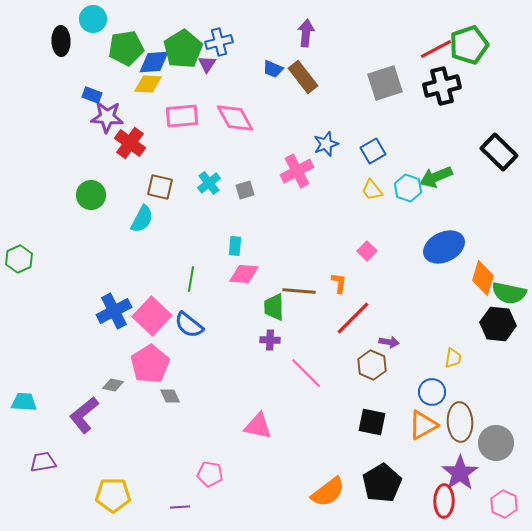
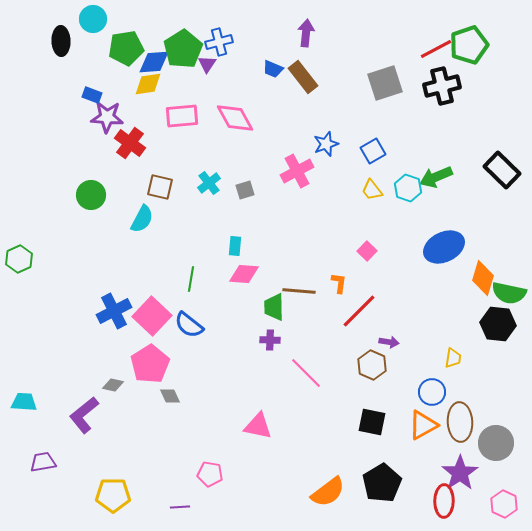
yellow diamond at (148, 84): rotated 12 degrees counterclockwise
black rectangle at (499, 152): moved 3 px right, 18 px down
red line at (353, 318): moved 6 px right, 7 px up
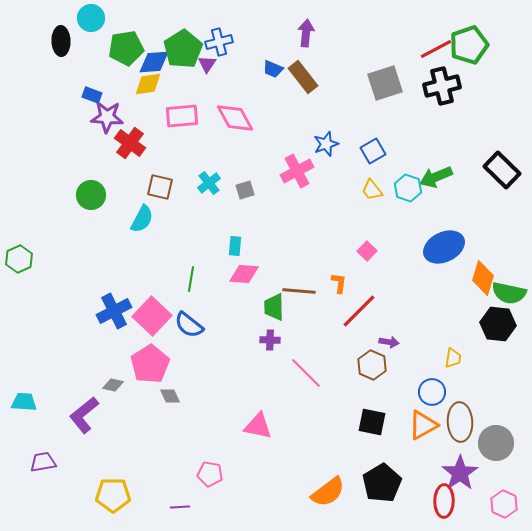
cyan circle at (93, 19): moved 2 px left, 1 px up
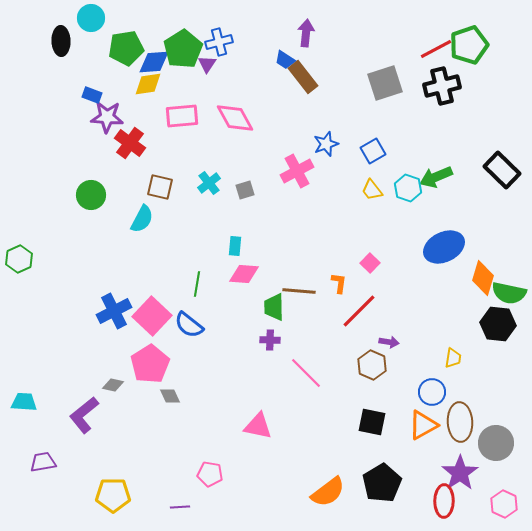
blue trapezoid at (273, 69): moved 12 px right, 9 px up; rotated 10 degrees clockwise
pink square at (367, 251): moved 3 px right, 12 px down
green line at (191, 279): moved 6 px right, 5 px down
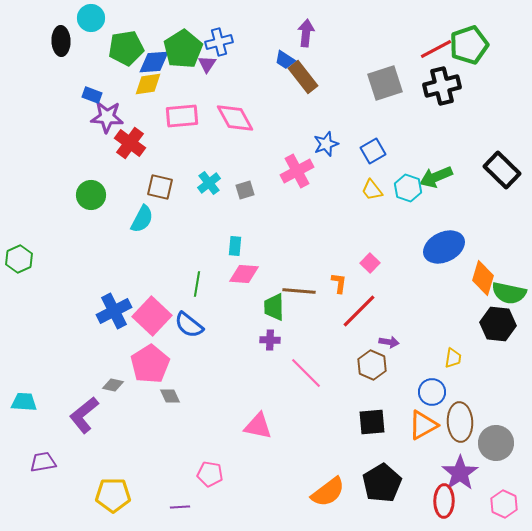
black square at (372, 422): rotated 16 degrees counterclockwise
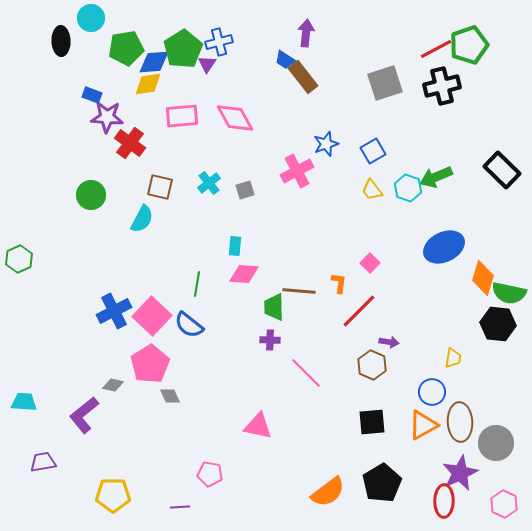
purple star at (460, 473): rotated 9 degrees clockwise
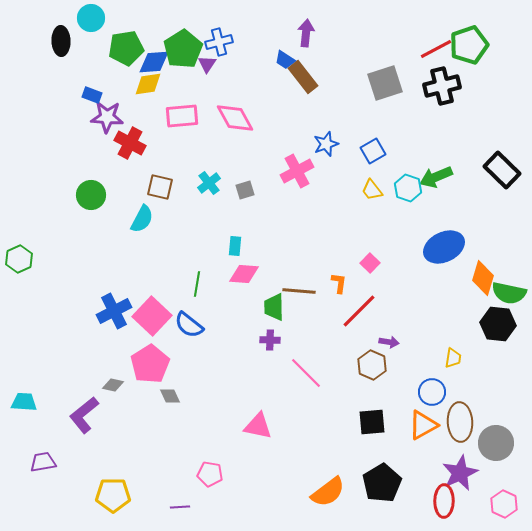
red cross at (130, 143): rotated 8 degrees counterclockwise
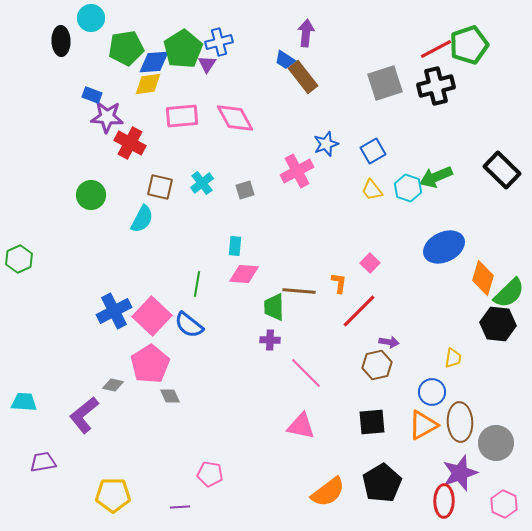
black cross at (442, 86): moved 6 px left
cyan cross at (209, 183): moved 7 px left
green semicircle at (509, 293): rotated 56 degrees counterclockwise
brown hexagon at (372, 365): moved 5 px right; rotated 24 degrees clockwise
pink triangle at (258, 426): moved 43 px right
purple star at (460, 473): rotated 6 degrees clockwise
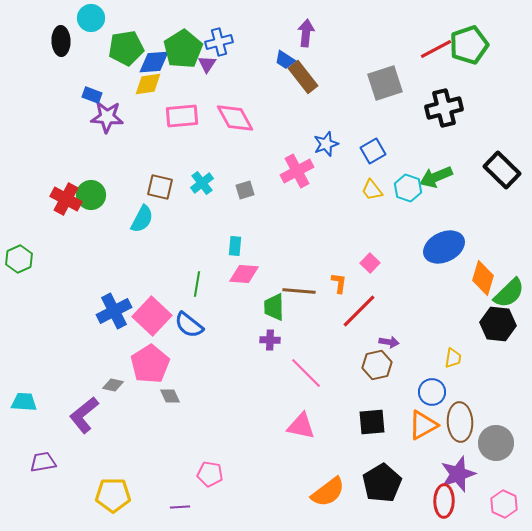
black cross at (436, 86): moved 8 px right, 22 px down
red cross at (130, 143): moved 64 px left, 56 px down
purple star at (460, 473): moved 2 px left, 1 px down
